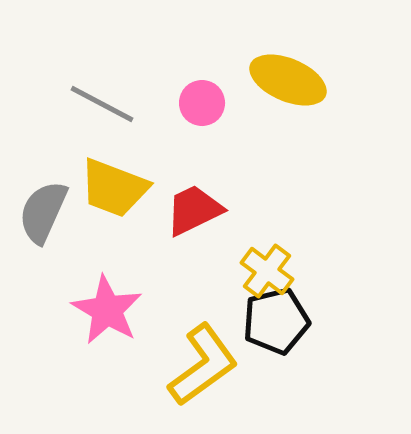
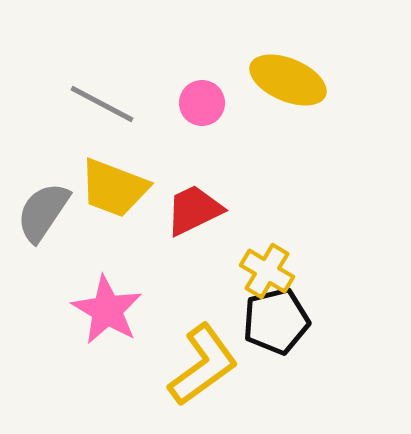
gray semicircle: rotated 10 degrees clockwise
yellow cross: rotated 6 degrees counterclockwise
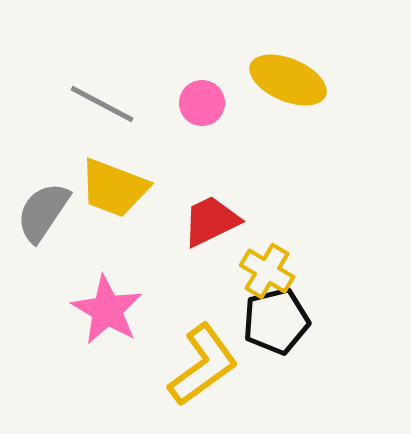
red trapezoid: moved 17 px right, 11 px down
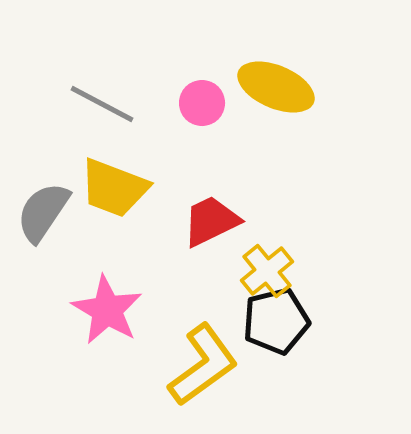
yellow ellipse: moved 12 px left, 7 px down
yellow cross: rotated 20 degrees clockwise
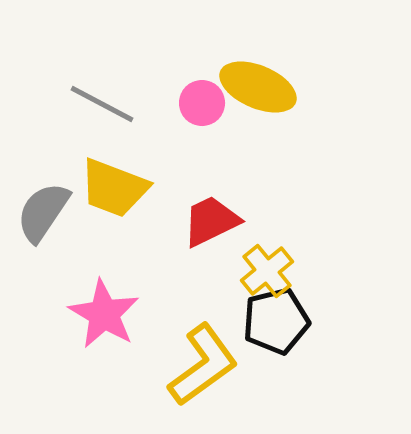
yellow ellipse: moved 18 px left
pink star: moved 3 px left, 4 px down
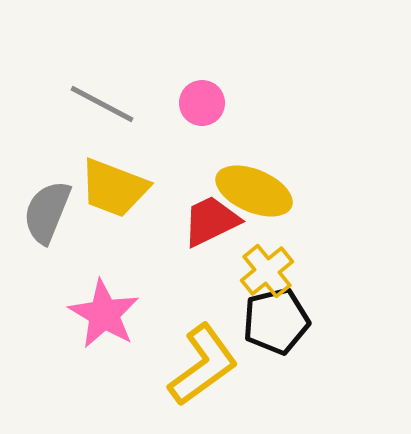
yellow ellipse: moved 4 px left, 104 px down
gray semicircle: moved 4 px right; rotated 12 degrees counterclockwise
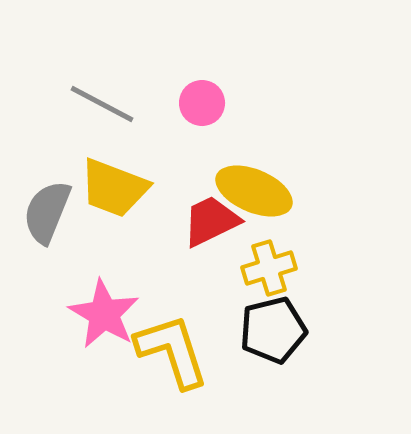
yellow cross: moved 2 px right, 3 px up; rotated 22 degrees clockwise
black pentagon: moved 3 px left, 9 px down
yellow L-shape: moved 31 px left, 14 px up; rotated 72 degrees counterclockwise
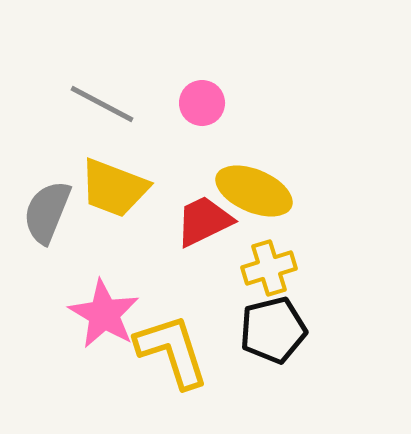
red trapezoid: moved 7 px left
